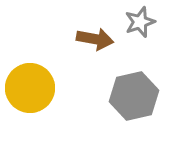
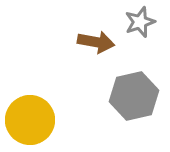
brown arrow: moved 1 px right, 3 px down
yellow circle: moved 32 px down
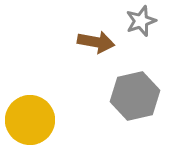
gray star: moved 1 px right, 1 px up
gray hexagon: moved 1 px right
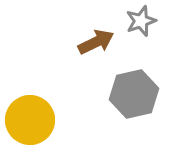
brown arrow: rotated 36 degrees counterclockwise
gray hexagon: moved 1 px left, 2 px up
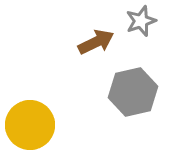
gray hexagon: moved 1 px left, 2 px up
yellow circle: moved 5 px down
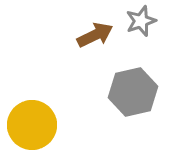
brown arrow: moved 1 px left, 7 px up
yellow circle: moved 2 px right
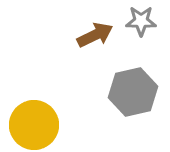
gray star: rotated 20 degrees clockwise
yellow circle: moved 2 px right
